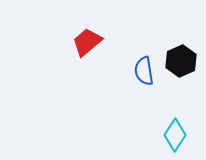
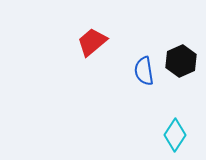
red trapezoid: moved 5 px right
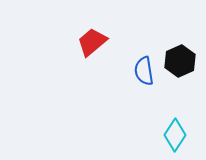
black hexagon: moved 1 px left
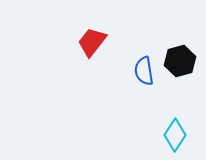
red trapezoid: rotated 12 degrees counterclockwise
black hexagon: rotated 8 degrees clockwise
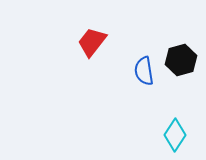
black hexagon: moved 1 px right, 1 px up
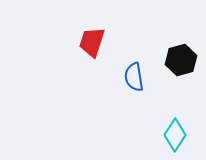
red trapezoid: rotated 20 degrees counterclockwise
blue semicircle: moved 10 px left, 6 px down
